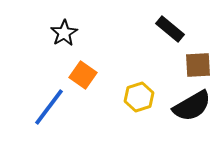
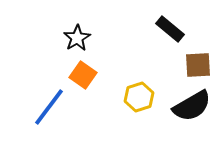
black star: moved 13 px right, 5 px down
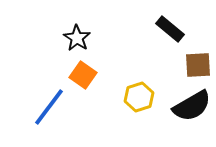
black star: rotated 8 degrees counterclockwise
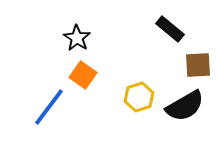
black semicircle: moved 7 px left
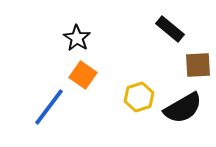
black semicircle: moved 2 px left, 2 px down
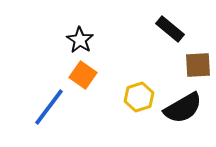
black star: moved 3 px right, 2 px down
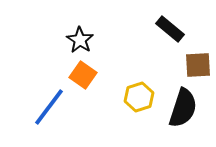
black semicircle: rotated 42 degrees counterclockwise
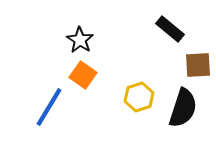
blue line: rotated 6 degrees counterclockwise
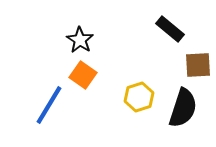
blue line: moved 2 px up
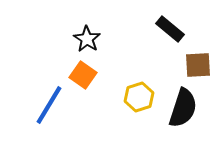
black star: moved 7 px right, 1 px up
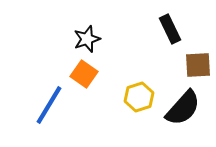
black rectangle: rotated 24 degrees clockwise
black star: rotated 20 degrees clockwise
orange square: moved 1 px right, 1 px up
black semicircle: rotated 24 degrees clockwise
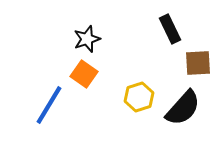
brown square: moved 2 px up
